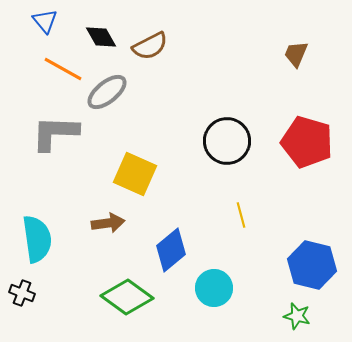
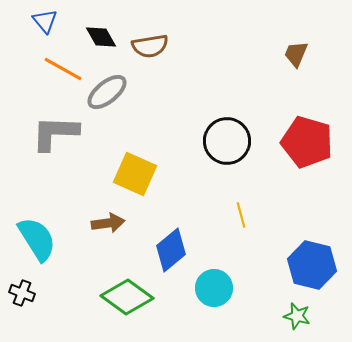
brown semicircle: rotated 18 degrees clockwise
cyan semicircle: rotated 24 degrees counterclockwise
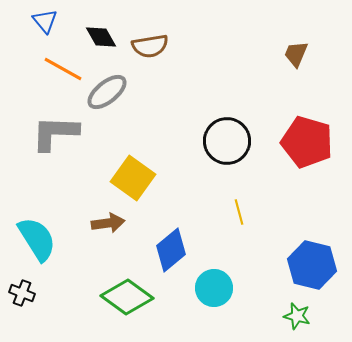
yellow square: moved 2 px left, 4 px down; rotated 12 degrees clockwise
yellow line: moved 2 px left, 3 px up
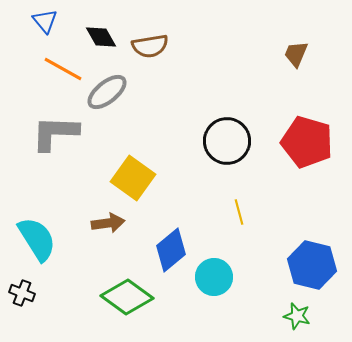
cyan circle: moved 11 px up
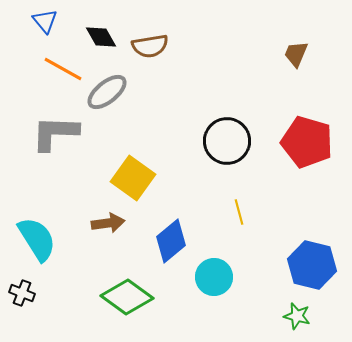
blue diamond: moved 9 px up
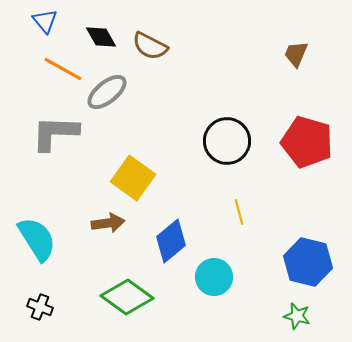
brown semicircle: rotated 36 degrees clockwise
blue hexagon: moved 4 px left, 3 px up
black cross: moved 18 px right, 14 px down
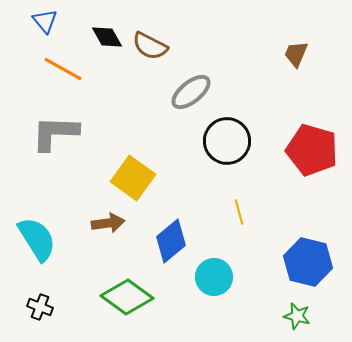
black diamond: moved 6 px right
gray ellipse: moved 84 px right
red pentagon: moved 5 px right, 8 px down
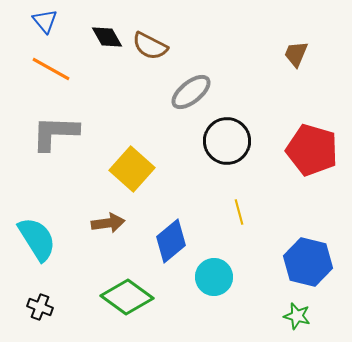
orange line: moved 12 px left
yellow square: moved 1 px left, 9 px up; rotated 6 degrees clockwise
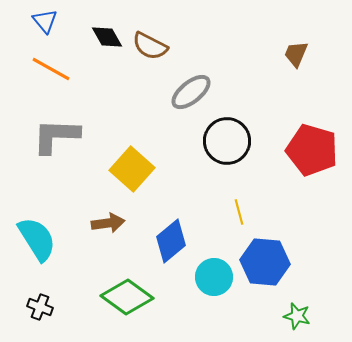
gray L-shape: moved 1 px right, 3 px down
blue hexagon: moved 43 px left; rotated 9 degrees counterclockwise
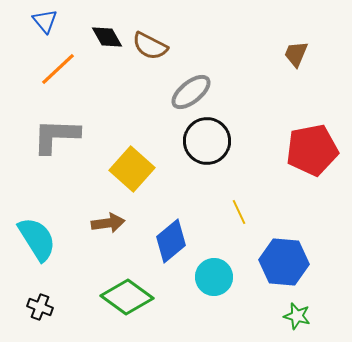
orange line: moved 7 px right; rotated 72 degrees counterclockwise
black circle: moved 20 px left
red pentagon: rotated 27 degrees counterclockwise
yellow line: rotated 10 degrees counterclockwise
blue hexagon: moved 19 px right
